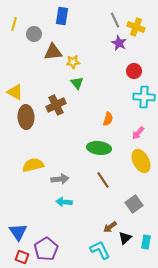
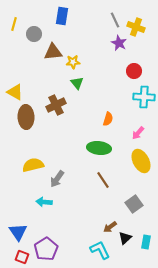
gray arrow: moved 3 px left; rotated 132 degrees clockwise
cyan arrow: moved 20 px left
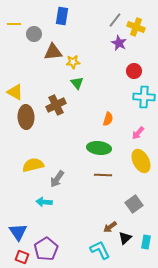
gray line: rotated 63 degrees clockwise
yellow line: rotated 72 degrees clockwise
brown line: moved 5 px up; rotated 54 degrees counterclockwise
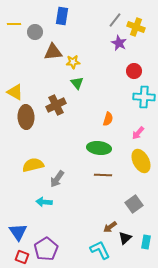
gray circle: moved 1 px right, 2 px up
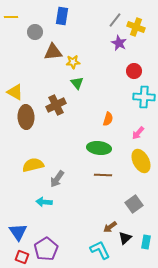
yellow line: moved 3 px left, 7 px up
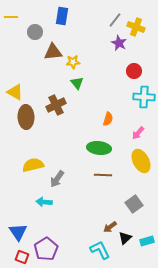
cyan rectangle: moved 1 px right, 1 px up; rotated 64 degrees clockwise
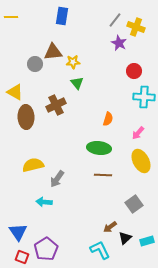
gray circle: moved 32 px down
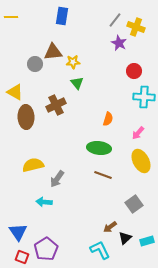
brown line: rotated 18 degrees clockwise
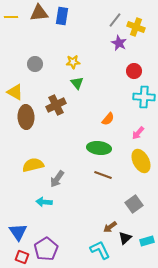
brown triangle: moved 14 px left, 39 px up
orange semicircle: rotated 24 degrees clockwise
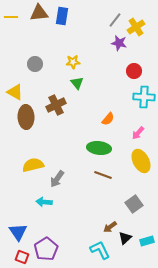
yellow cross: rotated 36 degrees clockwise
purple star: rotated 14 degrees counterclockwise
